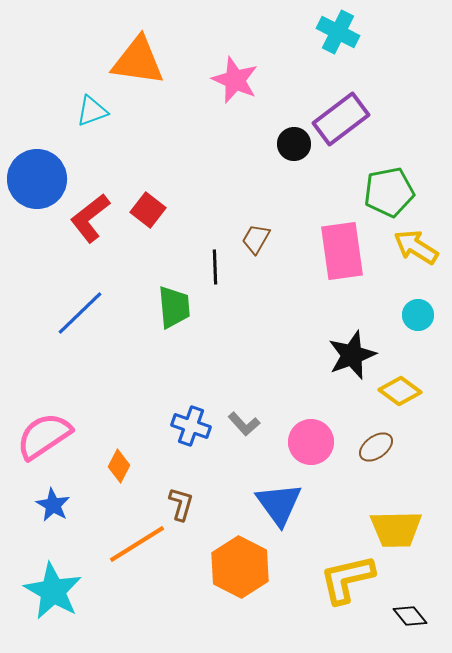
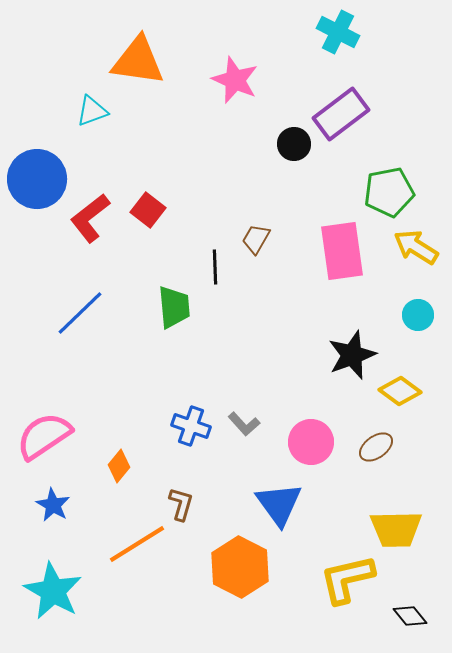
purple rectangle: moved 5 px up
orange diamond: rotated 12 degrees clockwise
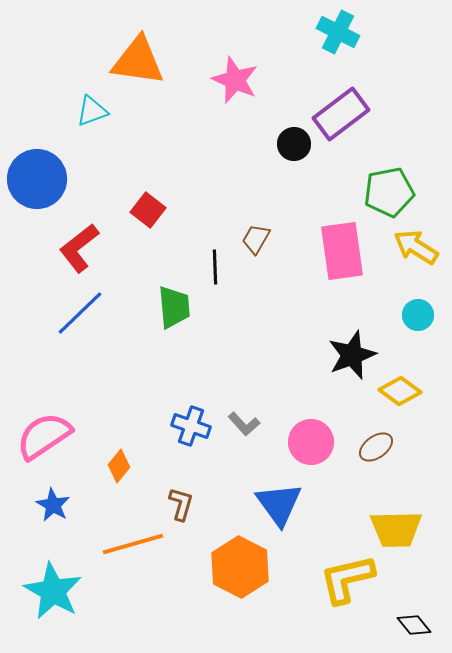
red L-shape: moved 11 px left, 30 px down
orange line: moved 4 px left; rotated 16 degrees clockwise
black diamond: moved 4 px right, 9 px down
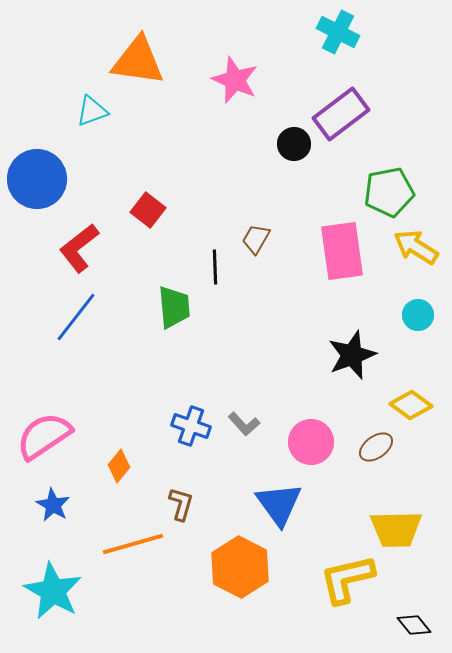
blue line: moved 4 px left, 4 px down; rotated 8 degrees counterclockwise
yellow diamond: moved 11 px right, 14 px down
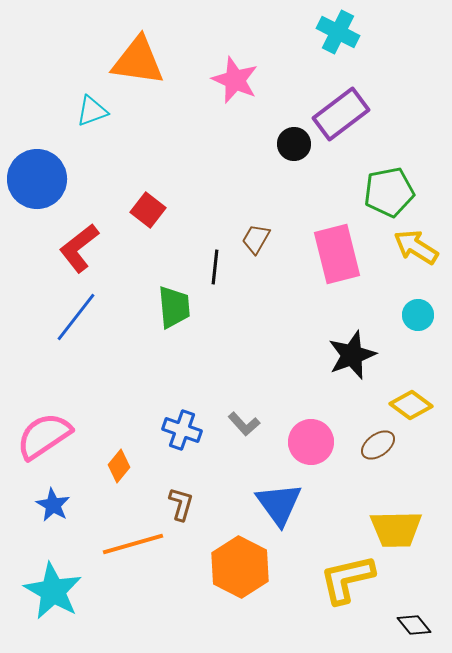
pink rectangle: moved 5 px left, 3 px down; rotated 6 degrees counterclockwise
black line: rotated 8 degrees clockwise
blue cross: moved 9 px left, 4 px down
brown ellipse: moved 2 px right, 2 px up
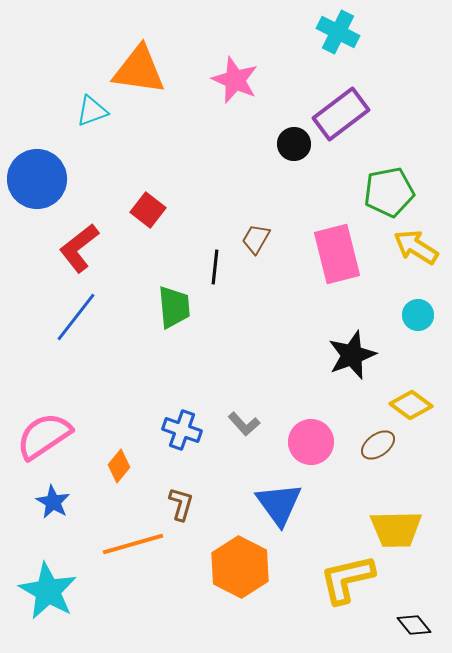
orange triangle: moved 1 px right, 9 px down
blue star: moved 3 px up
cyan star: moved 5 px left
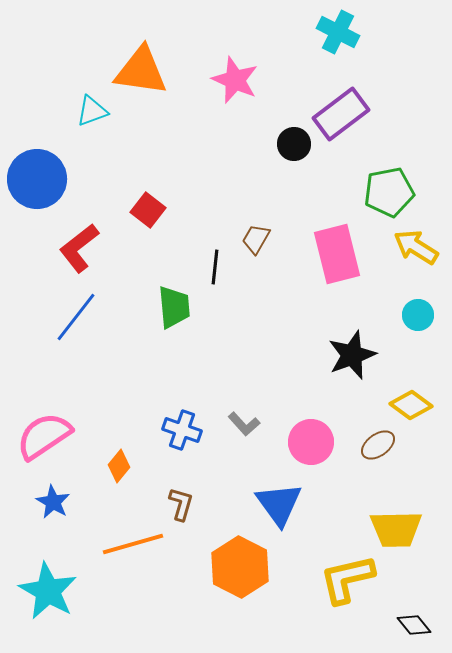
orange triangle: moved 2 px right, 1 px down
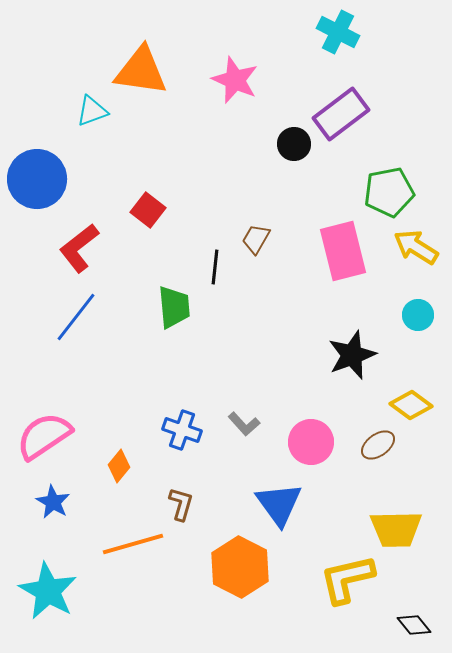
pink rectangle: moved 6 px right, 3 px up
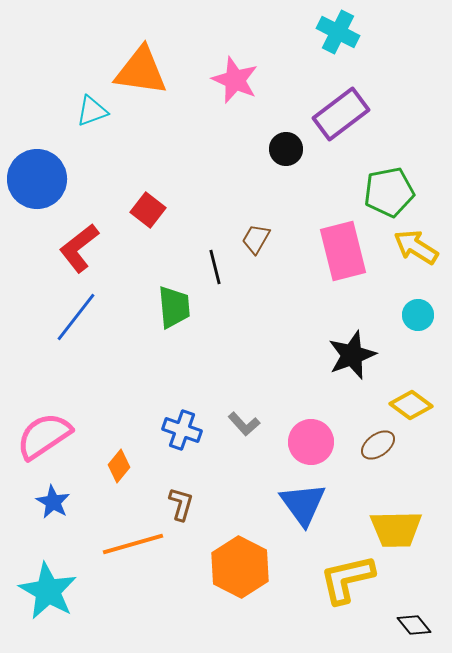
black circle: moved 8 px left, 5 px down
black line: rotated 20 degrees counterclockwise
blue triangle: moved 24 px right
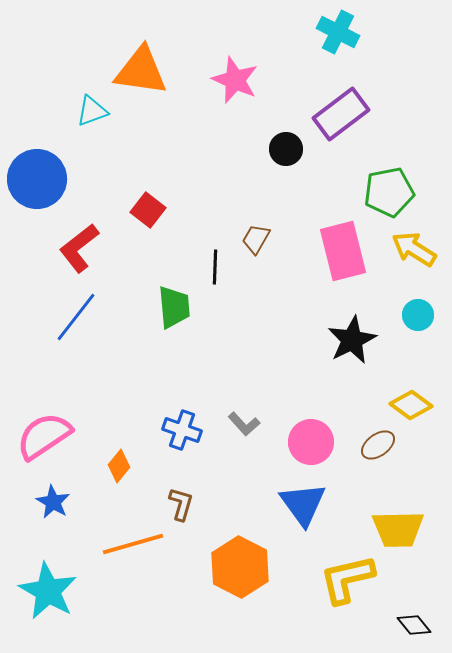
yellow arrow: moved 2 px left, 2 px down
black line: rotated 16 degrees clockwise
black star: moved 15 px up; rotated 6 degrees counterclockwise
yellow trapezoid: moved 2 px right
